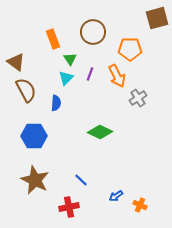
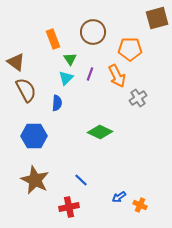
blue semicircle: moved 1 px right
blue arrow: moved 3 px right, 1 px down
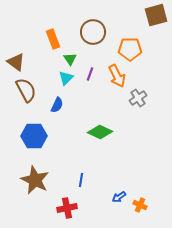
brown square: moved 1 px left, 3 px up
blue semicircle: moved 2 px down; rotated 21 degrees clockwise
blue line: rotated 56 degrees clockwise
red cross: moved 2 px left, 1 px down
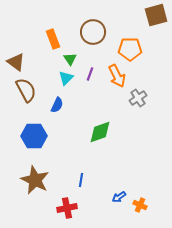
green diamond: rotated 45 degrees counterclockwise
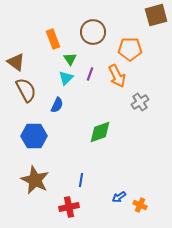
gray cross: moved 2 px right, 4 px down
red cross: moved 2 px right, 1 px up
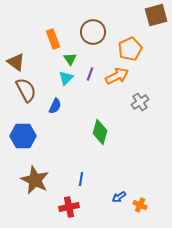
orange pentagon: rotated 25 degrees counterclockwise
orange arrow: rotated 90 degrees counterclockwise
blue semicircle: moved 2 px left, 1 px down
green diamond: rotated 55 degrees counterclockwise
blue hexagon: moved 11 px left
blue line: moved 1 px up
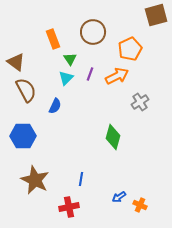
green diamond: moved 13 px right, 5 px down
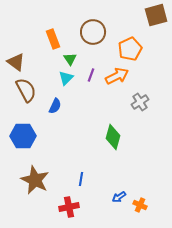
purple line: moved 1 px right, 1 px down
